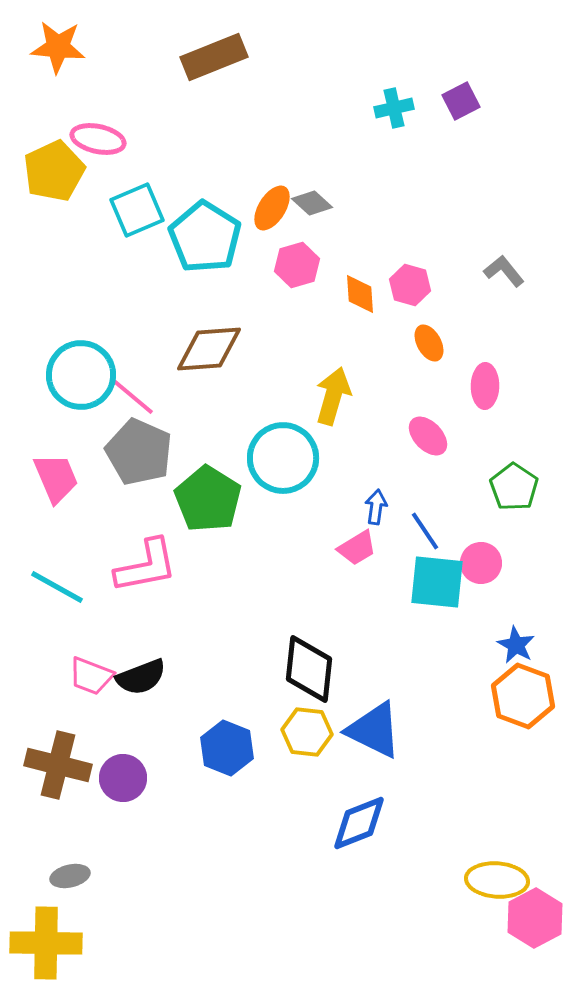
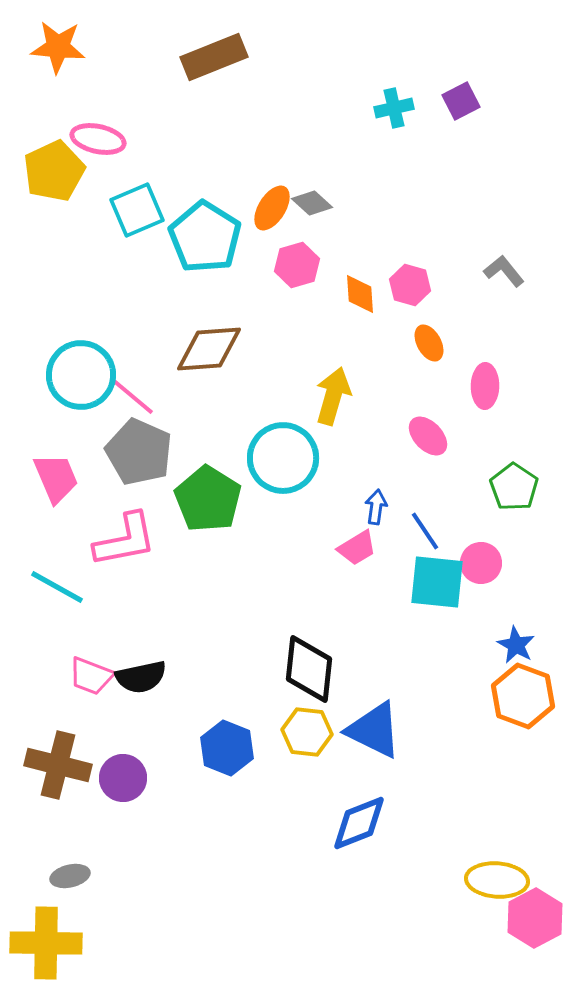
pink L-shape at (146, 566): moved 21 px left, 26 px up
black semicircle at (141, 677): rotated 9 degrees clockwise
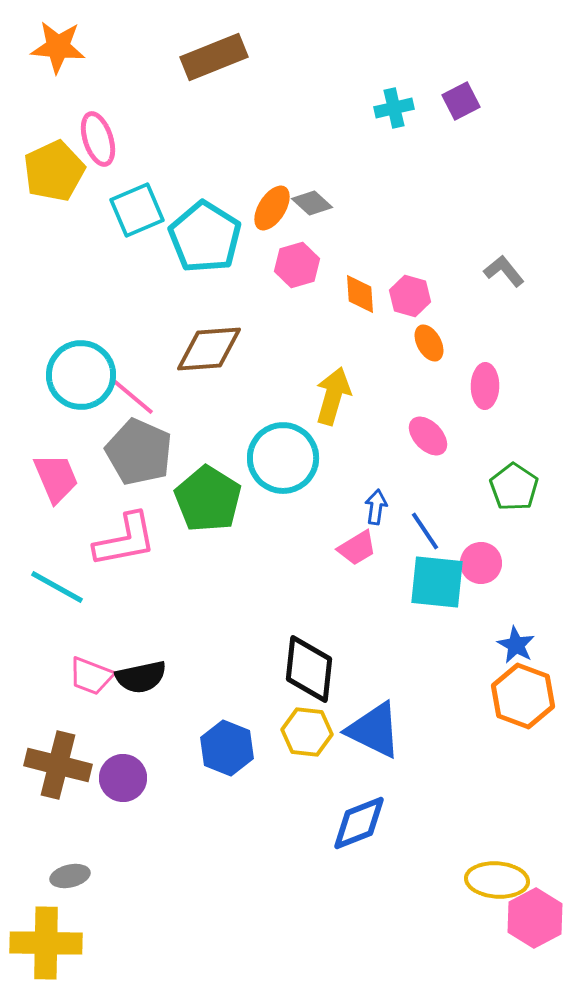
pink ellipse at (98, 139): rotated 60 degrees clockwise
pink hexagon at (410, 285): moved 11 px down
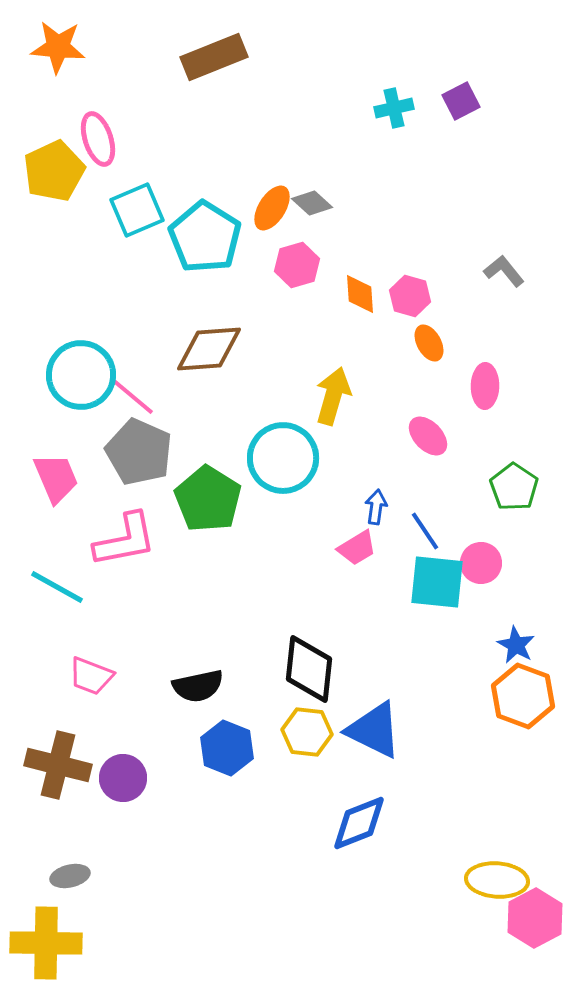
black semicircle at (141, 677): moved 57 px right, 9 px down
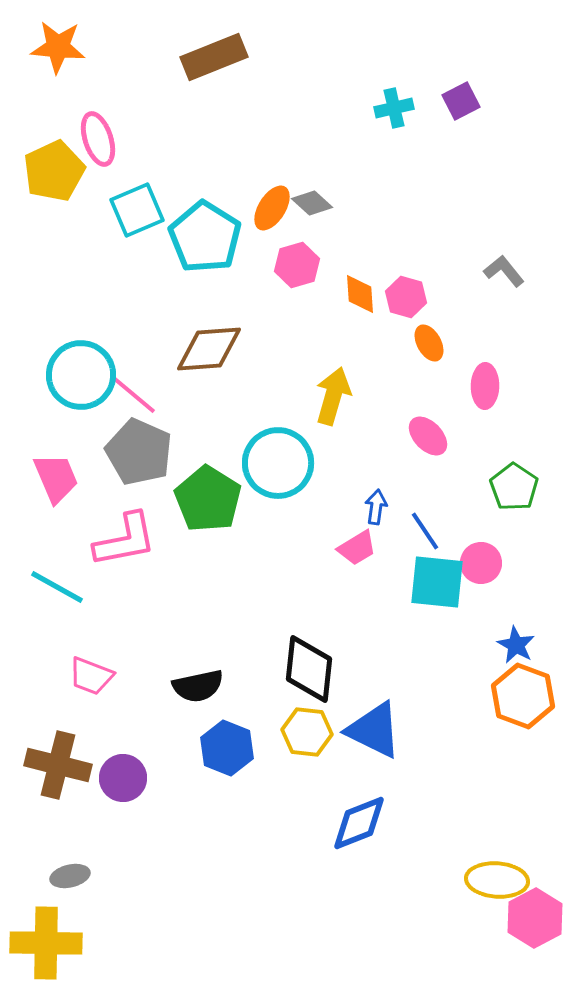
pink hexagon at (410, 296): moved 4 px left, 1 px down
pink line at (132, 396): moved 2 px right, 1 px up
cyan circle at (283, 458): moved 5 px left, 5 px down
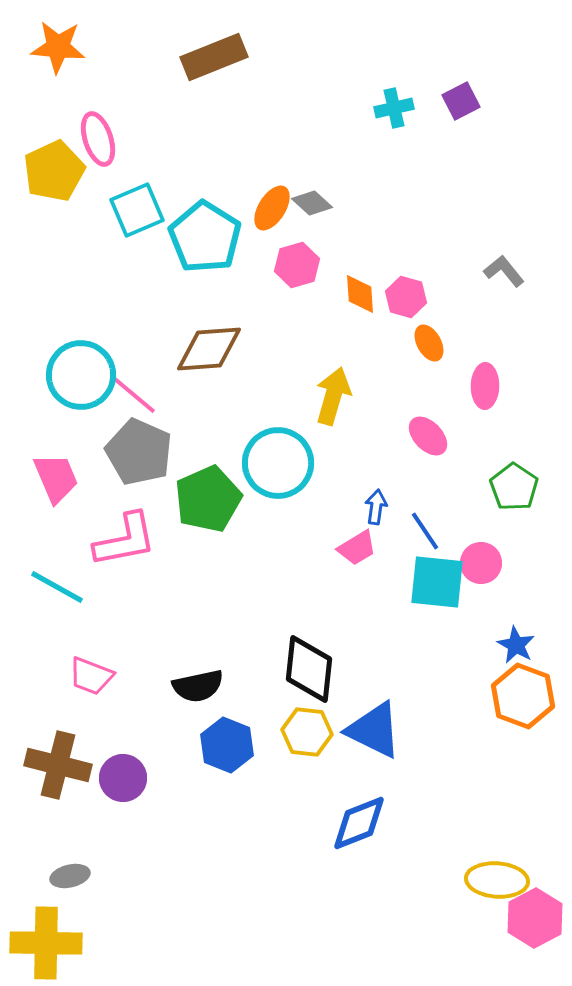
green pentagon at (208, 499): rotated 16 degrees clockwise
blue hexagon at (227, 748): moved 3 px up
